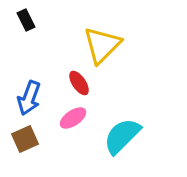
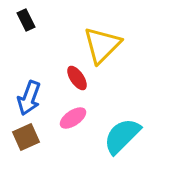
red ellipse: moved 2 px left, 5 px up
brown square: moved 1 px right, 2 px up
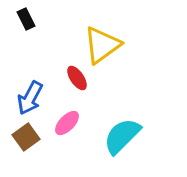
black rectangle: moved 1 px up
yellow triangle: rotated 9 degrees clockwise
blue arrow: moved 1 px right; rotated 8 degrees clockwise
pink ellipse: moved 6 px left, 5 px down; rotated 12 degrees counterclockwise
brown square: rotated 12 degrees counterclockwise
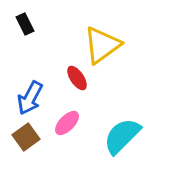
black rectangle: moved 1 px left, 5 px down
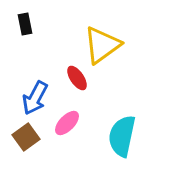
black rectangle: rotated 15 degrees clockwise
blue arrow: moved 5 px right
cyan semicircle: rotated 33 degrees counterclockwise
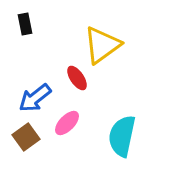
blue arrow: rotated 24 degrees clockwise
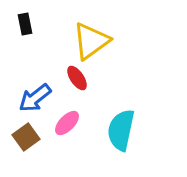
yellow triangle: moved 11 px left, 4 px up
cyan semicircle: moved 1 px left, 6 px up
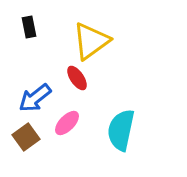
black rectangle: moved 4 px right, 3 px down
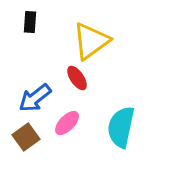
black rectangle: moved 1 px right, 5 px up; rotated 15 degrees clockwise
cyan semicircle: moved 3 px up
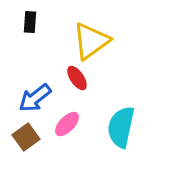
pink ellipse: moved 1 px down
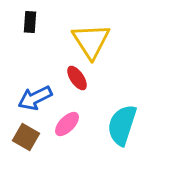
yellow triangle: rotated 27 degrees counterclockwise
blue arrow: rotated 12 degrees clockwise
cyan semicircle: moved 1 px right, 2 px up; rotated 6 degrees clockwise
brown square: rotated 24 degrees counterclockwise
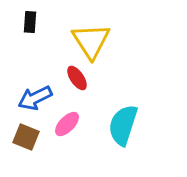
cyan semicircle: moved 1 px right
brown square: rotated 8 degrees counterclockwise
